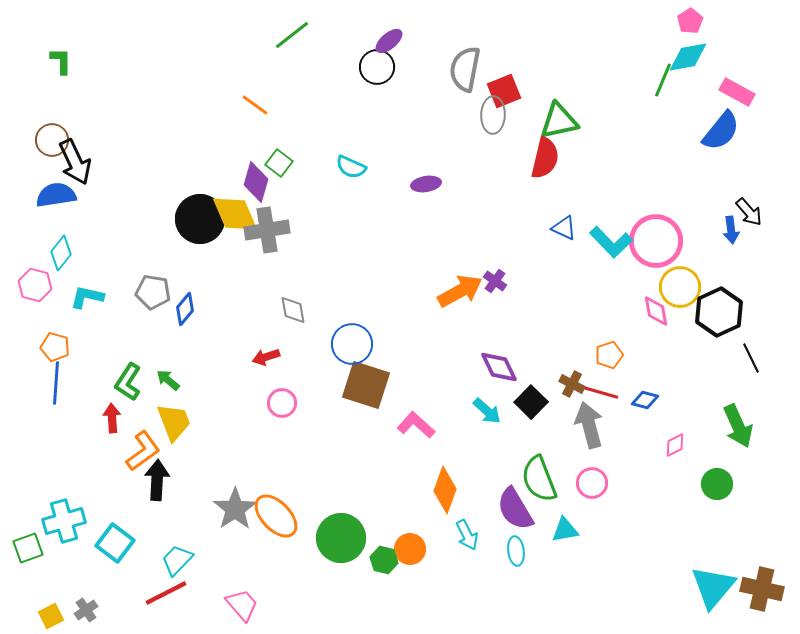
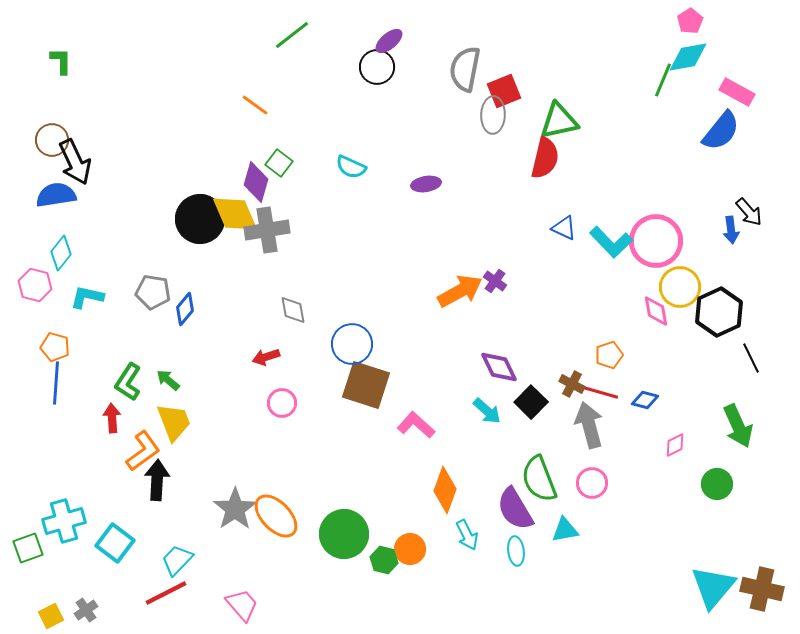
green circle at (341, 538): moved 3 px right, 4 px up
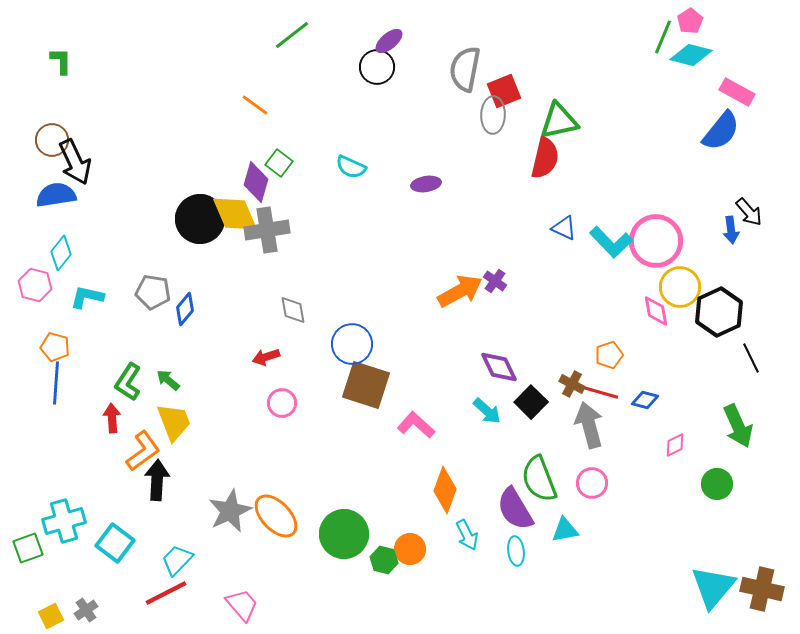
cyan diamond at (688, 57): moved 3 px right, 2 px up; rotated 24 degrees clockwise
green line at (663, 80): moved 43 px up
gray star at (235, 509): moved 5 px left, 2 px down; rotated 9 degrees clockwise
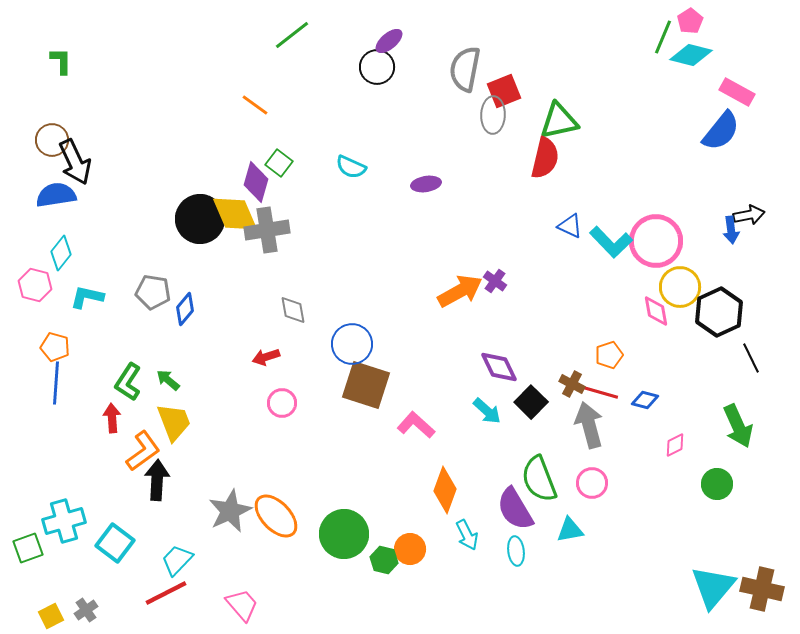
black arrow at (749, 212): moved 3 px down; rotated 60 degrees counterclockwise
blue triangle at (564, 228): moved 6 px right, 2 px up
cyan triangle at (565, 530): moved 5 px right
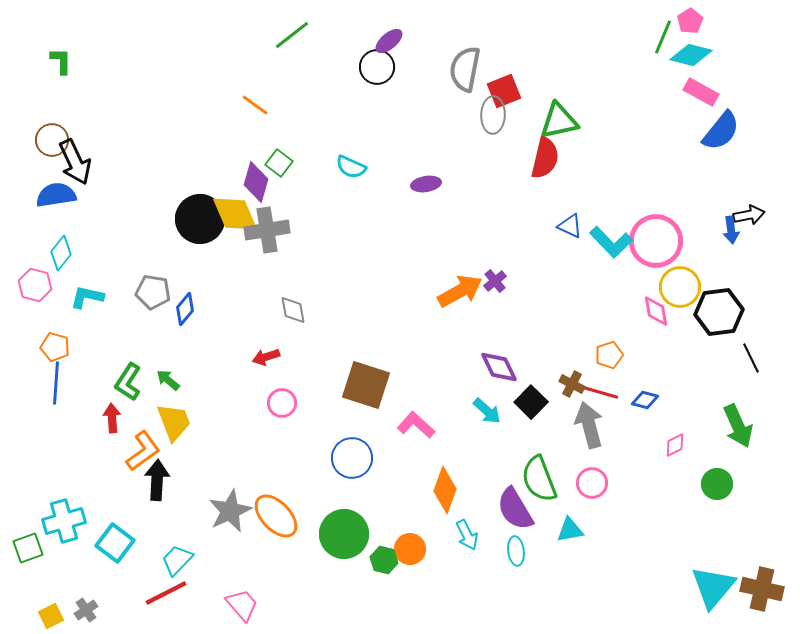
pink rectangle at (737, 92): moved 36 px left
purple cross at (495, 281): rotated 15 degrees clockwise
black hexagon at (719, 312): rotated 18 degrees clockwise
blue circle at (352, 344): moved 114 px down
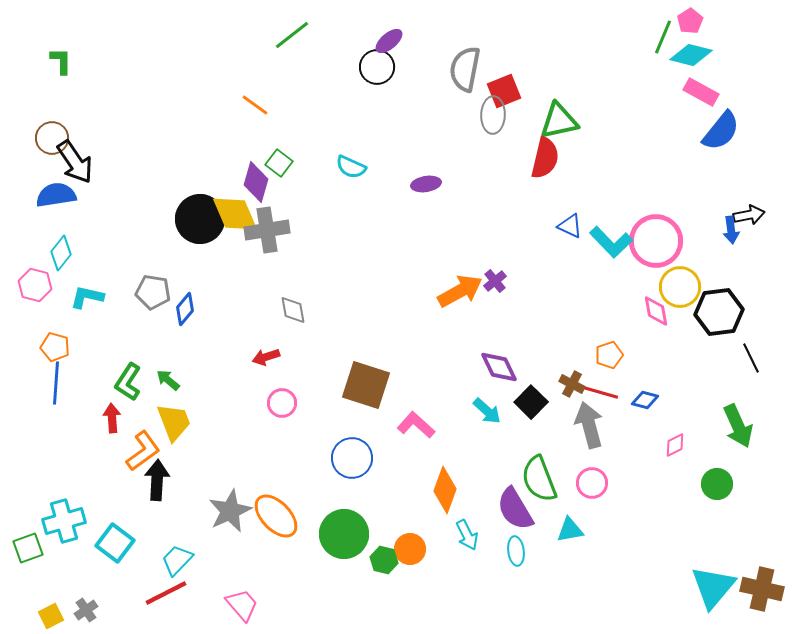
brown circle at (52, 140): moved 2 px up
black arrow at (75, 162): rotated 9 degrees counterclockwise
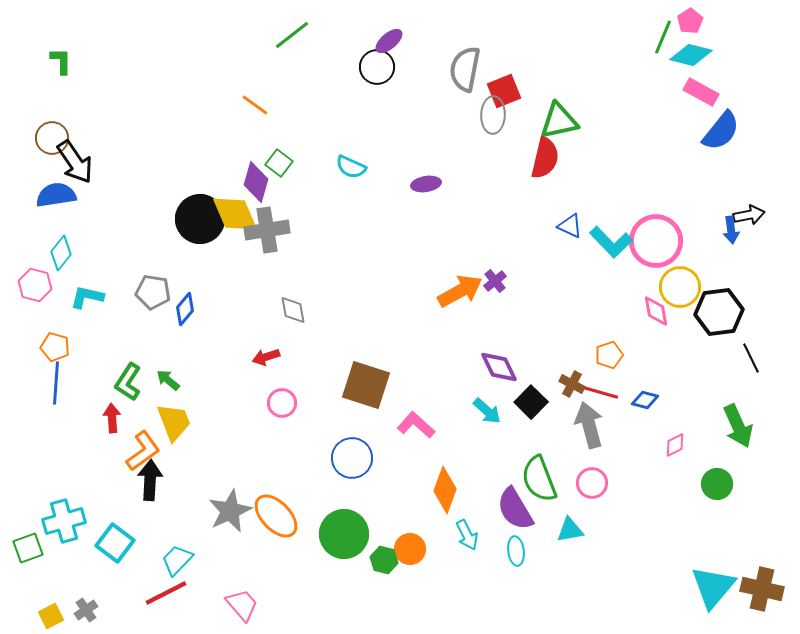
black arrow at (157, 480): moved 7 px left
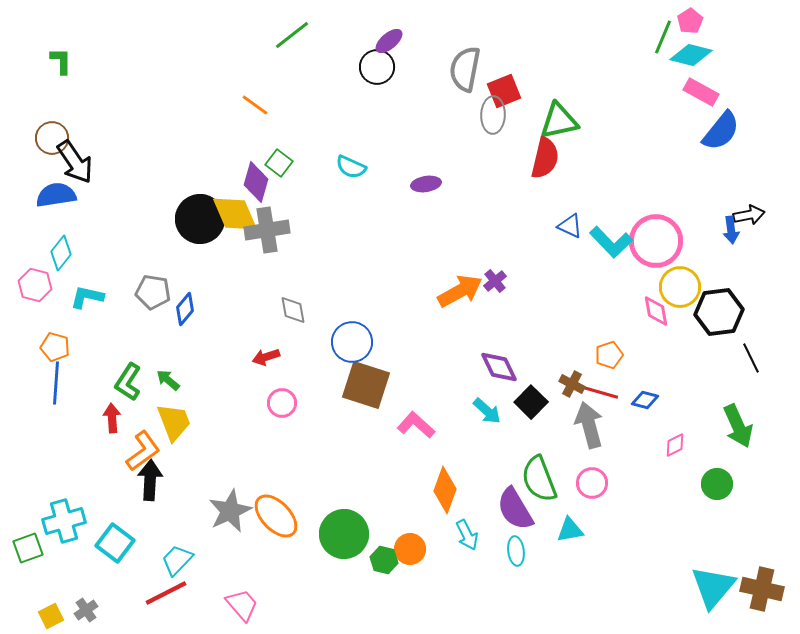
blue circle at (352, 458): moved 116 px up
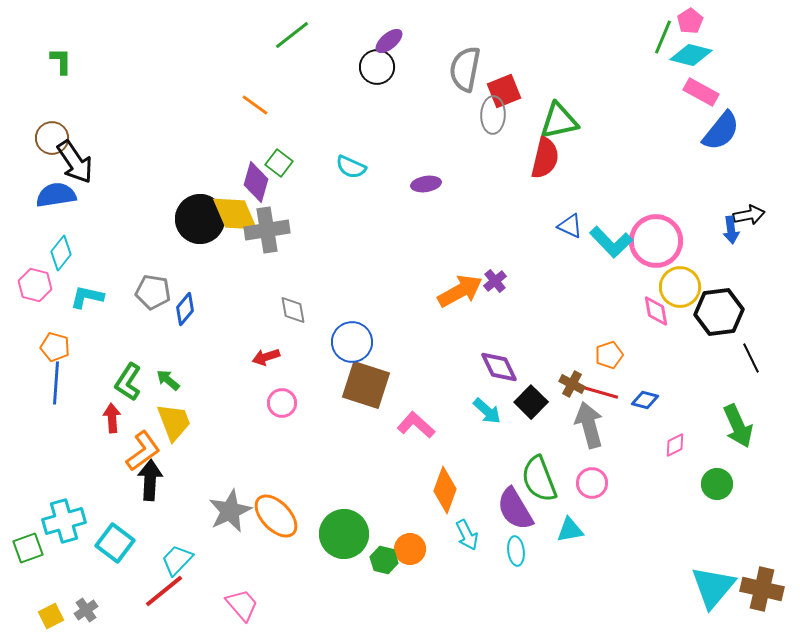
red line at (166, 593): moved 2 px left, 2 px up; rotated 12 degrees counterclockwise
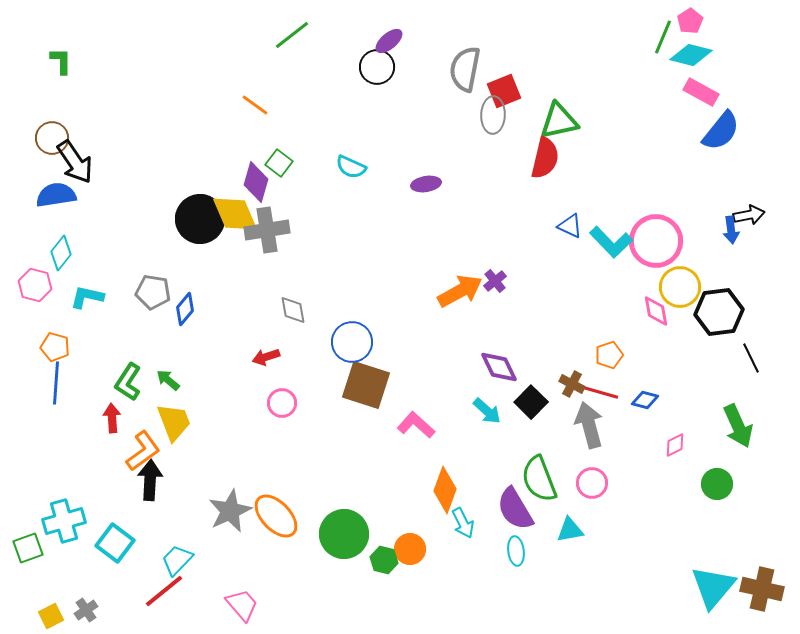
cyan arrow at (467, 535): moved 4 px left, 12 px up
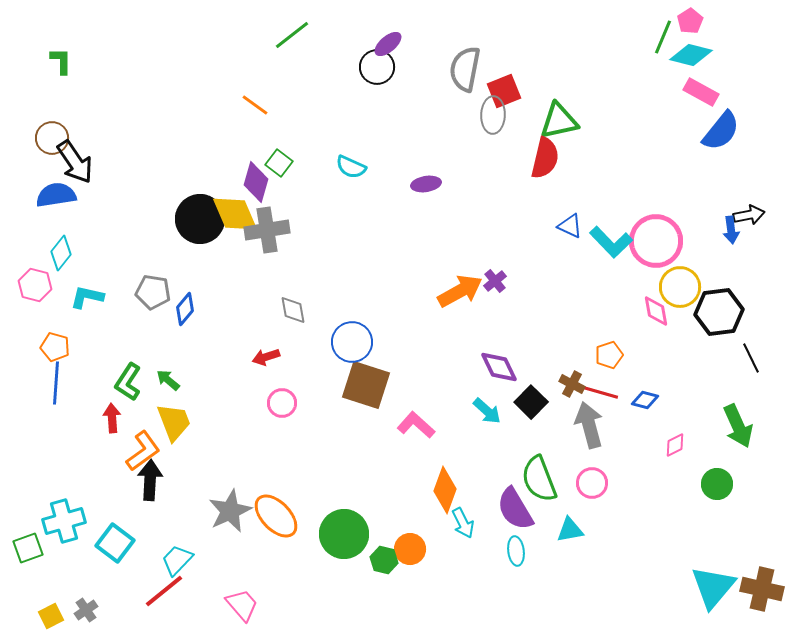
purple ellipse at (389, 41): moved 1 px left, 3 px down
